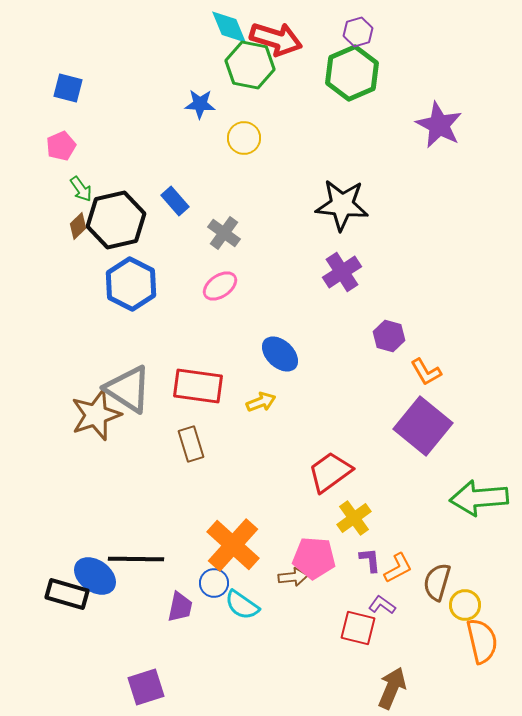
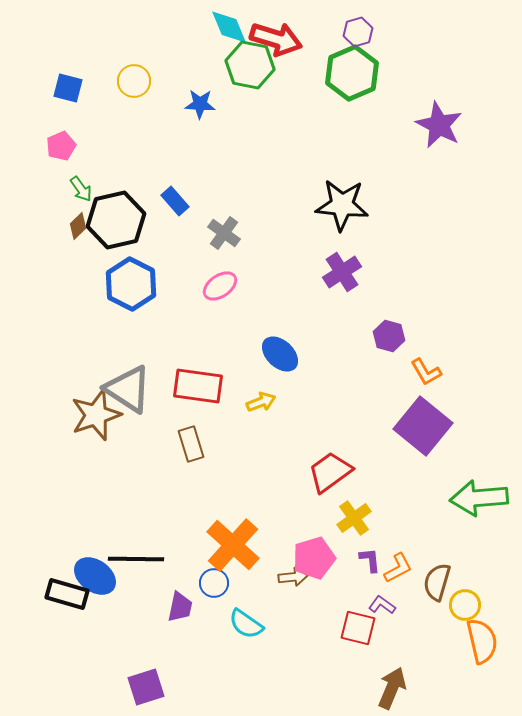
yellow circle at (244, 138): moved 110 px left, 57 px up
pink pentagon at (314, 558): rotated 21 degrees counterclockwise
cyan semicircle at (242, 605): moved 4 px right, 19 px down
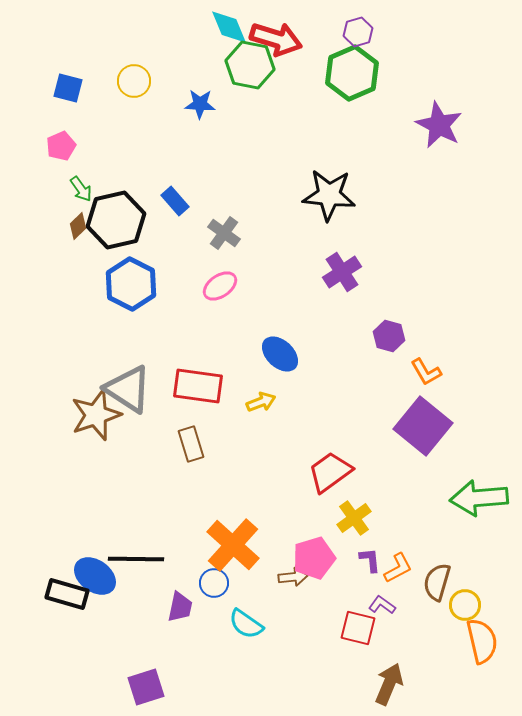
black star at (342, 205): moved 13 px left, 10 px up
brown arrow at (392, 688): moved 3 px left, 4 px up
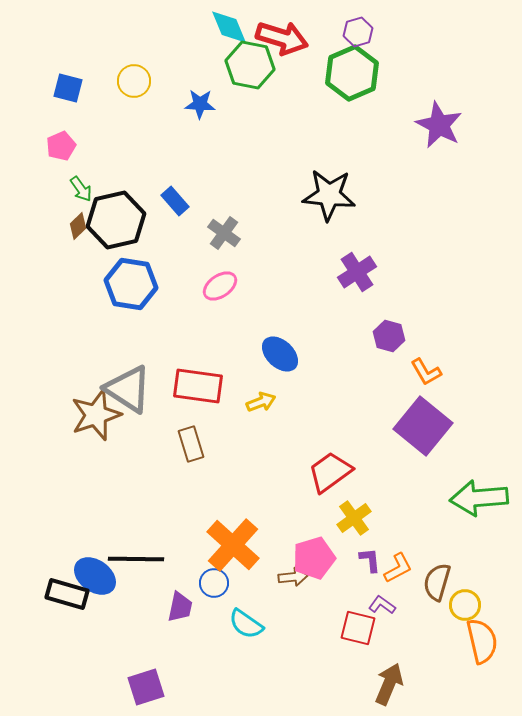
red arrow at (276, 39): moved 6 px right, 1 px up
purple cross at (342, 272): moved 15 px right
blue hexagon at (131, 284): rotated 18 degrees counterclockwise
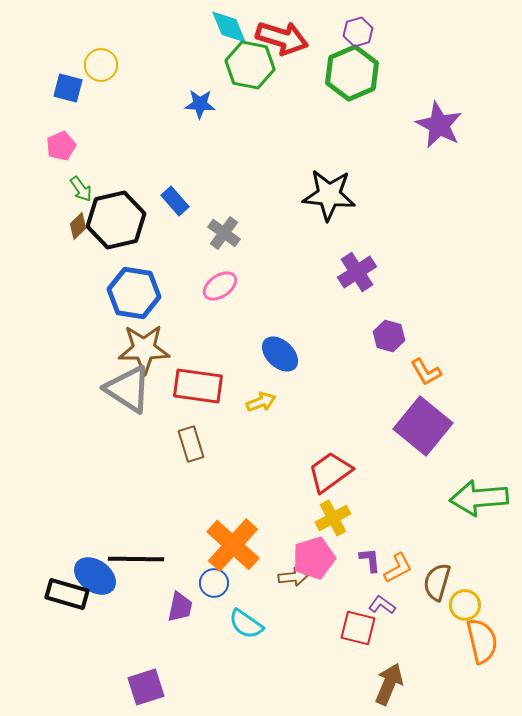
yellow circle at (134, 81): moved 33 px left, 16 px up
blue hexagon at (131, 284): moved 3 px right, 9 px down
brown star at (96, 415): moved 48 px right, 66 px up; rotated 18 degrees clockwise
yellow cross at (354, 518): moved 21 px left; rotated 8 degrees clockwise
